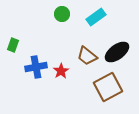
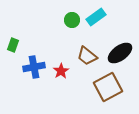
green circle: moved 10 px right, 6 px down
black ellipse: moved 3 px right, 1 px down
blue cross: moved 2 px left
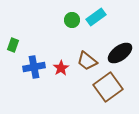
brown trapezoid: moved 5 px down
red star: moved 3 px up
brown square: rotated 8 degrees counterclockwise
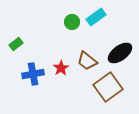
green circle: moved 2 px down
green rectangle: moved 3 px right, 1 px up; rotated 32 degrees clockwise
blue cross: moved 1 px left, 7 px down
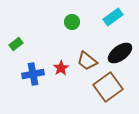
cyan rectangle: moved 17 px right
